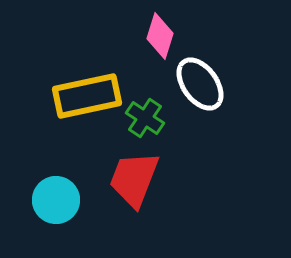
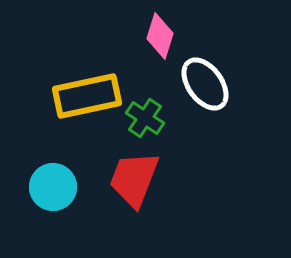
white ellipse: moved 5 px right
cyan circle: moved 3 px left, 13 px up
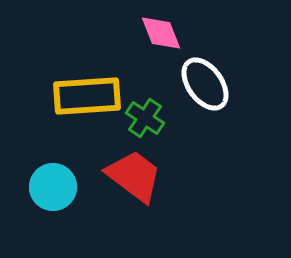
pink diamond: moved 1 px right, 3 px up; rotated 39 degrees counterclockwise
yellow rectangle: rotated 8 degrees clockwise
red trapezoid: moved 3 px up; rotated 106 degrees clockwise
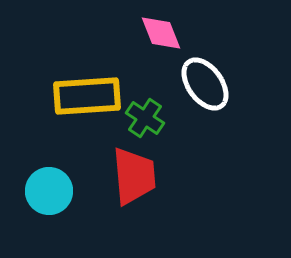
red trapezoid: rotated 48 degrees clockwise
cyan circle: moved 4 px left, 4 px down
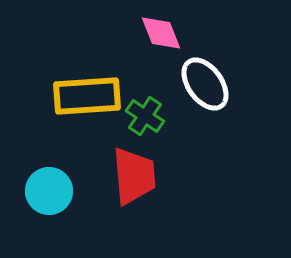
green cross: moved 2 px up
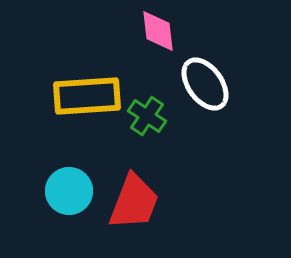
pink diamond: moved 3 px left, 2 px up; rotated 15 degrees clockwise
green cross: moved 2 px right
red trapezoid: moved 26 px down; rotated 26 degrees clockwise
cyan circle: moved 20 px right
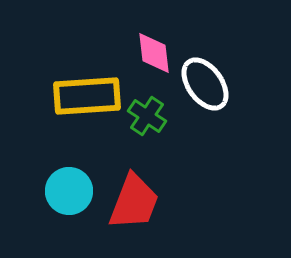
pink diamond: moved 4 px left, 22 px down
